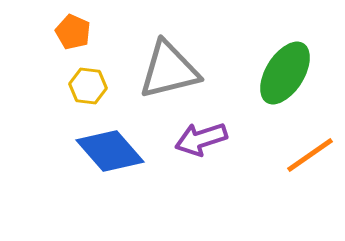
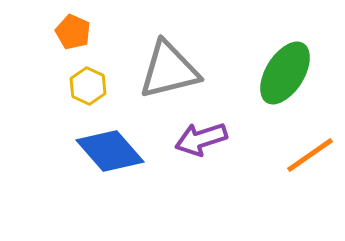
yellow hexagon: rotated 18 degrees clockwise
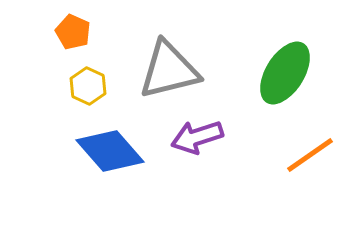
purple arrow: moved 4 px left, 2 px up
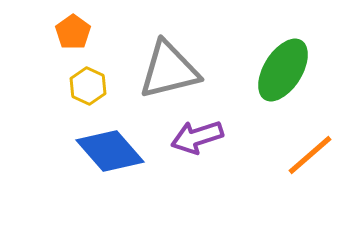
orange pentagon: rotated 12 degrees clockwise
green ellipse: moved 2 px left, 3 px up
orange line: rotated 6 degrees counterclockwise
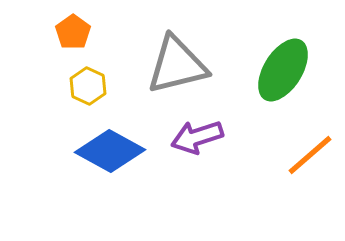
gray triangle: moved 8 px right, 5 px up
blue diamond: rotated 20 degrees counterclockwise
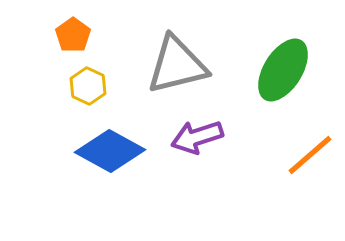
orange pentagon: moved 3 px down
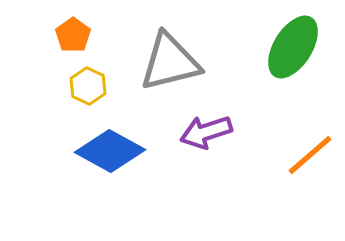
gray triangle: moved 7 px left, 3 px up
green ellipse: moved 10 px right, 23 px up
purple arrow: moved 9 px right, 5 px up
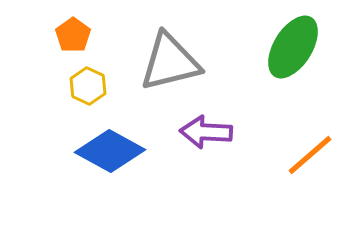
purple arrow: rotated 21 degrees clockwise
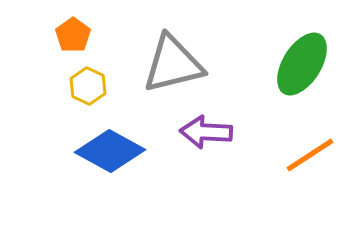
green ellipse: moved 9 px right, 17 px down
gray triangle: moved 3 px right, 2 px down
orange line: rotated 8 degrees clockwise
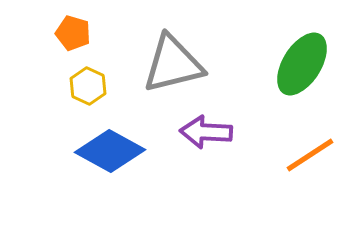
orange pentagon: moved 2 px up; rotated 20 degrees counterclockwise
